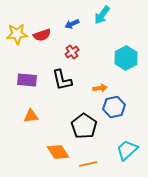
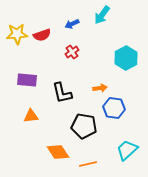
black L-shape: moved 13 px down
blue hexagon: moved 1 px down; rotated 20 degrees clockwise
black pentagon: rotated 25 degrees counterclockwise
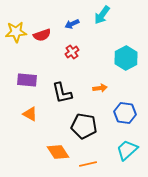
yellow star: moved 1 px left, 2 px up
blue hexagon: moved 11 px right, 5 px down
orange triangle: moved 1 px left, 2 px up; rotated 35 degrees clockwise
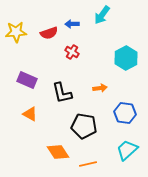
blue arrow: rotated 24 degrees clockwise
red semicircle: moved 7 px right, 2 px up
red cross: rotated 24 degrees counterclockwise
purple rectangle: rotated 18 degrees clockwise
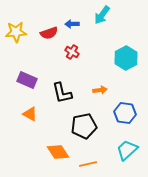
orange arrow: moved 2 px down
black pentagon: rotated 20 degrees counterclockwise
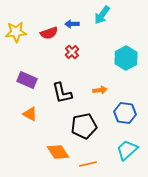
red cross: rotated 16 degrees clockwise
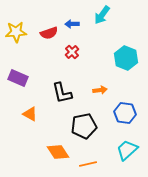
cyan hexagon: rotated 10 degrees counterclockwise
purple rectangle: moved 9 px left, 2 px up
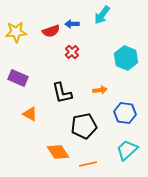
red semicircle: moved 2 px right, 2 px up
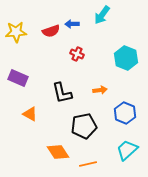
red cross: moved 5 px right, 2 px down; rotated 24 degrees counterclockwise
blue hexagon: rotated 15 degrees clockwise
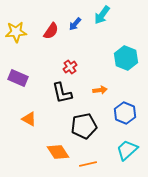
blue arrow: moved 3 px right; rotated 48 degrees counterclockwise
red semicircle: rotated 36 degrees counterclockwise
red cross: moved 7 px left, 13 px down; rotated 32 degrees clockwise
orange triangle: moved 1 px left, 5 px down
